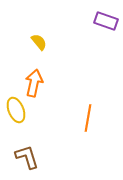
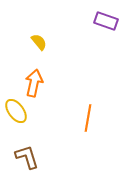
yellow ellipse: moved 1 px down; rotated 15 degrees counterclockwise
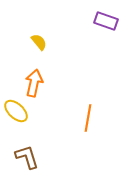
yellow ellipse: rotated 10 degrees counterclockwise
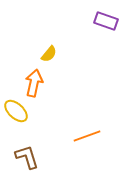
yellow semicircle: moved 10 px right, 12 px down; rotated 78 degrees clockwise
orange line: moved 1 px left, 18 px down; rotated 60 degrees clockwise
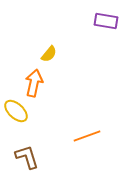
purple rectangle: rotated 10 degrees counterclockwise
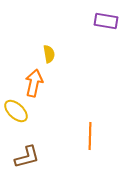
yellow semicircle: rotated 48 degrees counterclockwise
orange line: moved 3 px right; rotated 68 degrees counterclockwise
brown L-shape: rotated 92 degrees clockwise
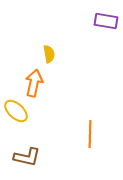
orange line: moved 2 px up
brown L-shape: rotated 28 degrees clockwise
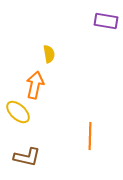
orange arrow: moved 1 px right, 2 px down
yellow ellipse: moved 2 px right, 1 px down
orange line: moved 2 px down
